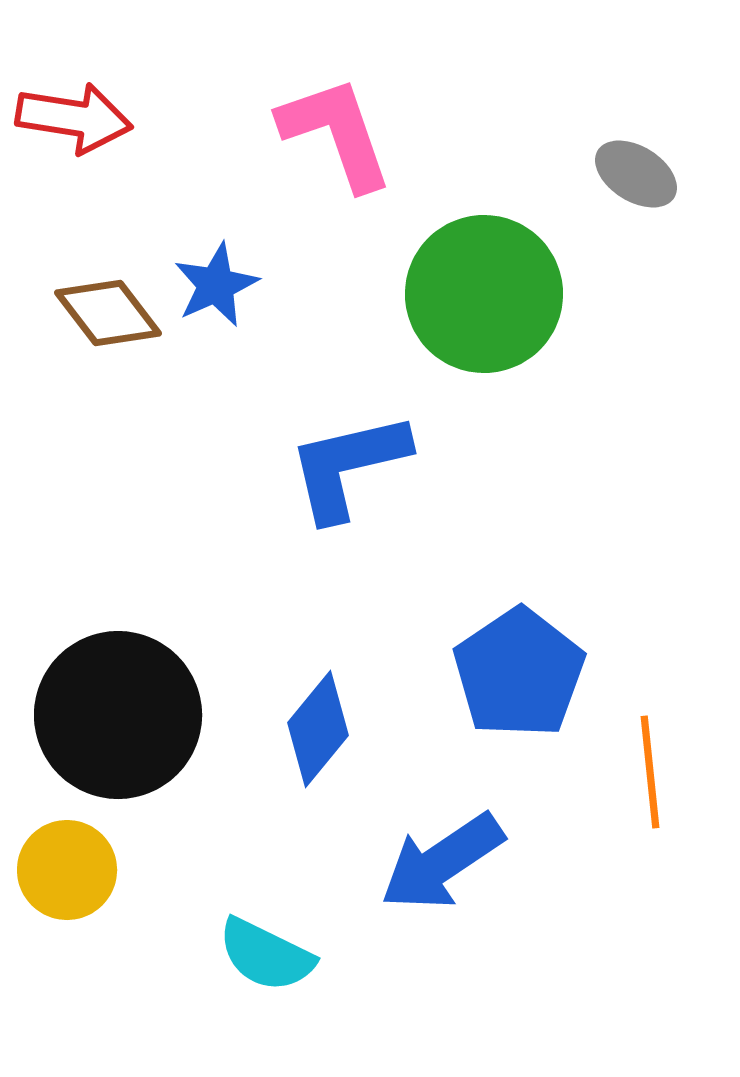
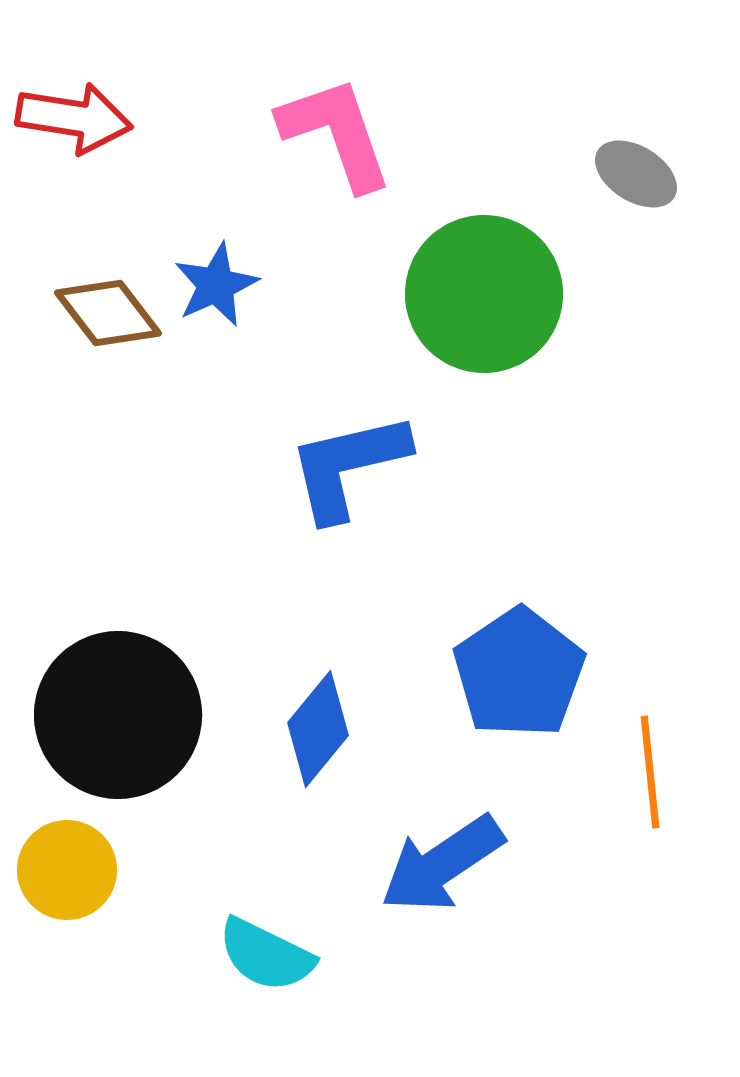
blue arrow: moved 2 px down
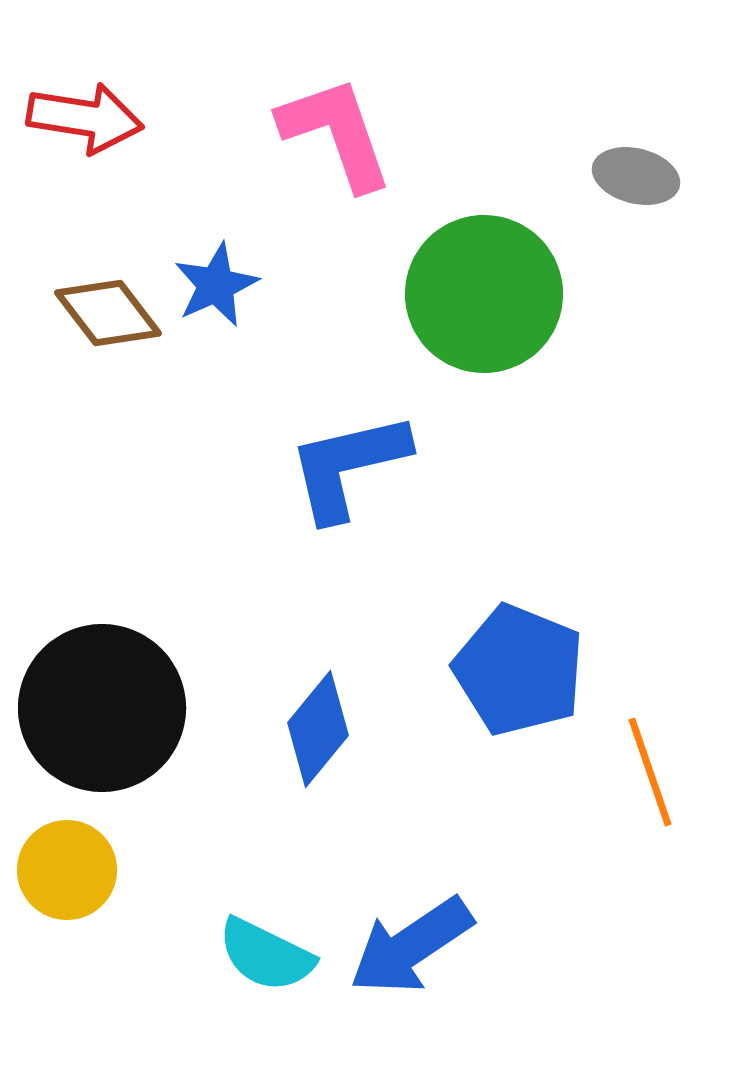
red arrow: moved 11 px right
gray ellipse: moved 2 px down; rotated 18 degrees counterclockwise
blue pentagon: moved 3 px up; rotated 16 degrees counterclockwise
black circle: moved 16 px left, 7 px up
orange line: rotated 13 degrees counterclockwise
blue arrow: moved 31 px left, 82 px down
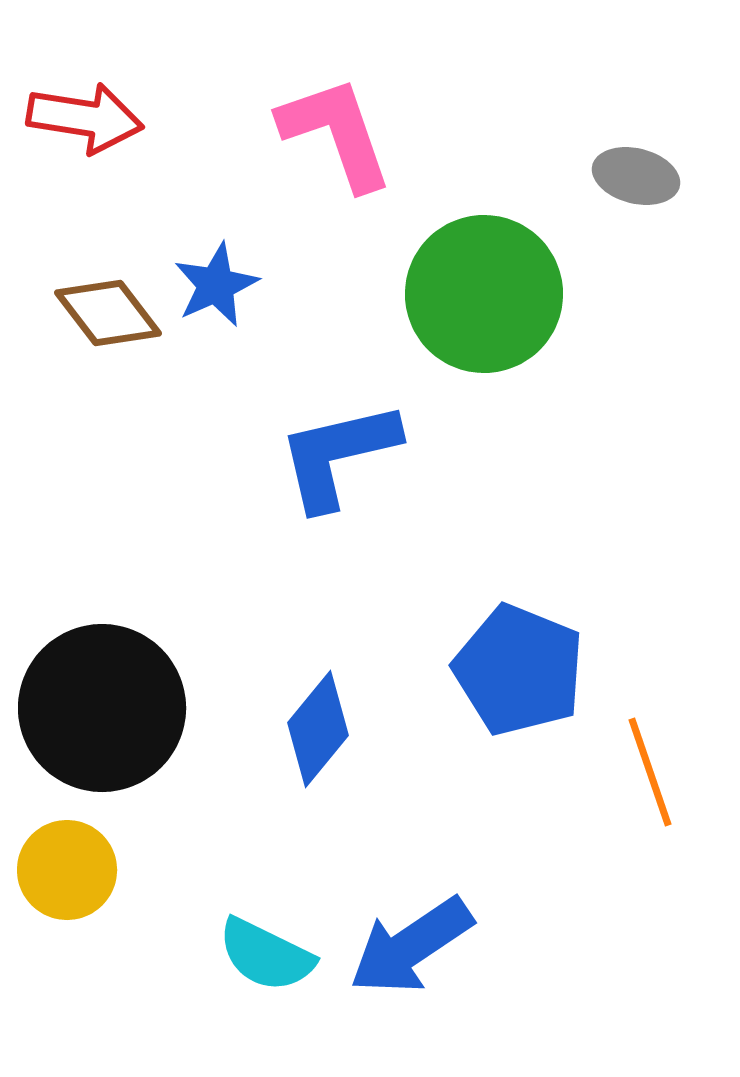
blue L-shape: moved 10 px left, 11 px up
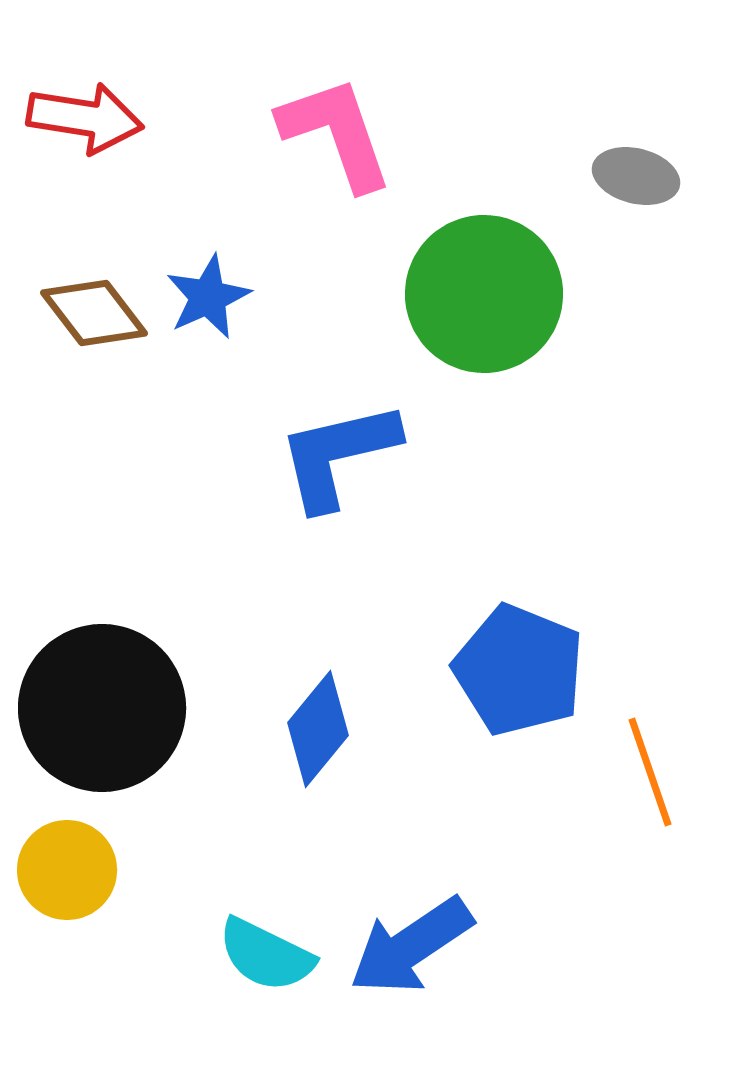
blue star: moved 8 px left, 12 px down
brown diamond: moved 14 px left
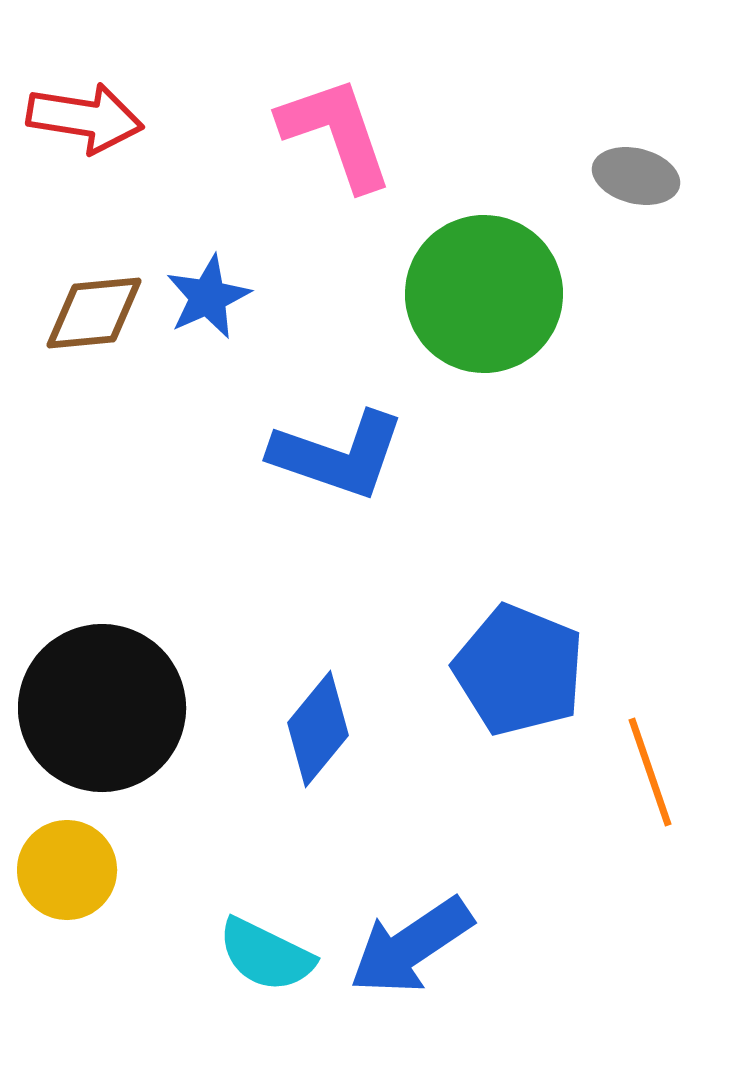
brown diamond: rotated 58 degrees counterclockwise
blue L-shape: rotated 148 degrees counterclockwise
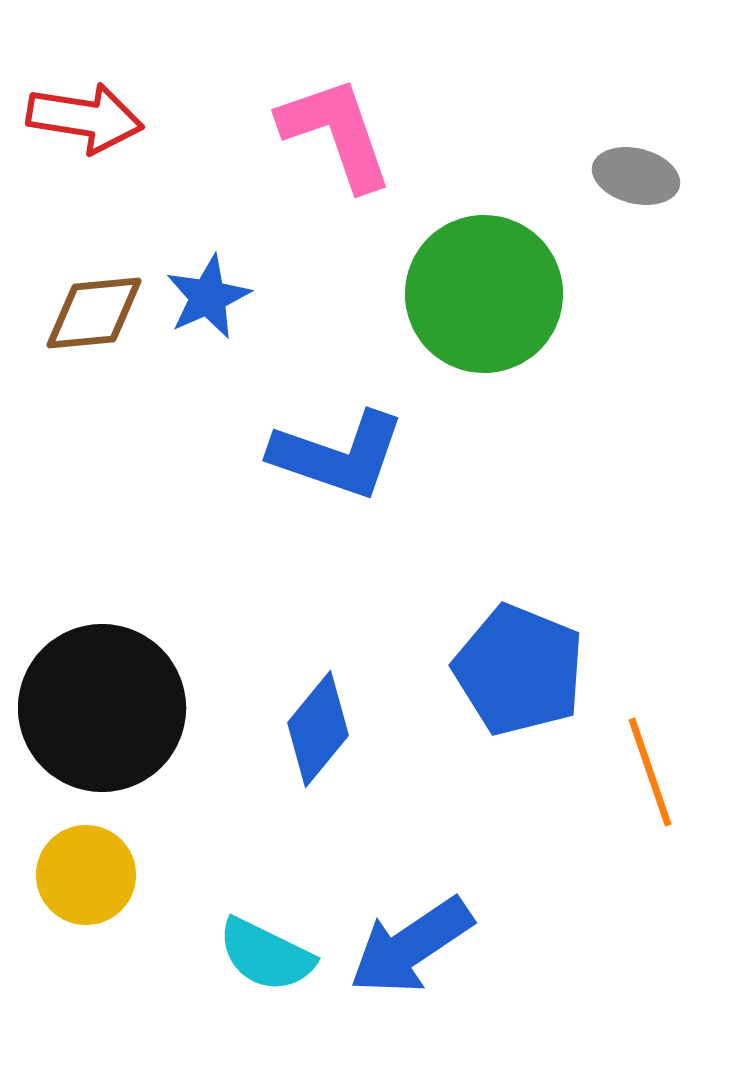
yellow circle: moved 19 px right, 5 px down
